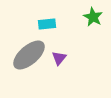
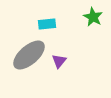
purple triangle: moved 3 px down
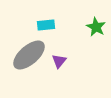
green star: moved 3 px right, 10 px down
cyan rectangle: moved 1 px left, 1 px down
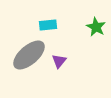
cyan rectangle: moved 2 px right
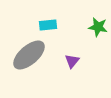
green star: moved 2 px right; rotated 18 degrees counterclockwise
purple triangle: moved 13 px right
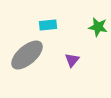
gray ellipse: moved 2 px left
purple triangle: moved 1 px up
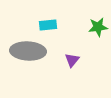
green star: rotated 18 degrees counterclockwise
gray ellipse: moved 1 px right, 4 px up; rotated 44 degrees clockwise
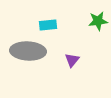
green star: moved 6 px up
